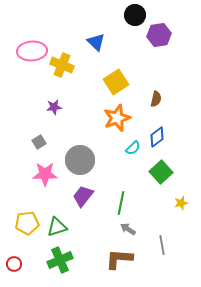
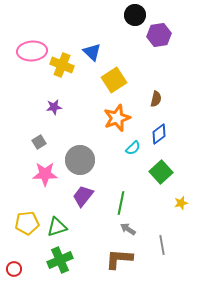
blue triangle: moved 4 px left, 10 px down
yellow square: moved 2 px left, 2 px up
blue diamond: moved 2 px right, 3 px up
red circle: moved 5 px down
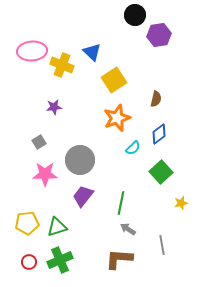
red circle: moved 15 px right, 7 px up
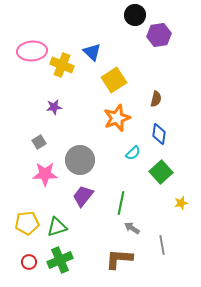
blue diamond: rotated 45 degrees counterclockwise
cyan semicircle: moved 5 px down
gray arrow: moved 4 px right, 1 px up
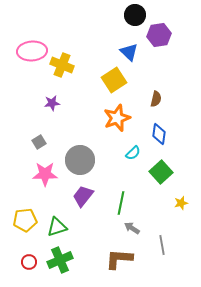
blue triangle: moved 37 px right
purple star: moved 2 px left, 4 px up
yellow pentagon: moved 2 px left, 3 px up
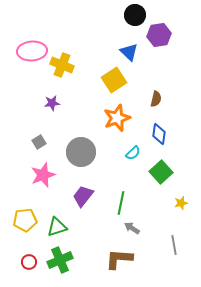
gray circle: moved 1 px right, 8 px up
pink star: moved 2 px left, 1 px down; rotated 20 degrees counterclockwise
gray line: moved 12 px right
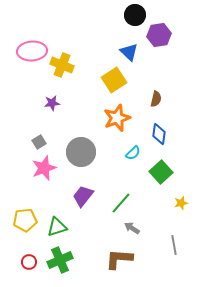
pink star: moved 1 px right, 7 px up
green line: rotated 30 degrees clockwise
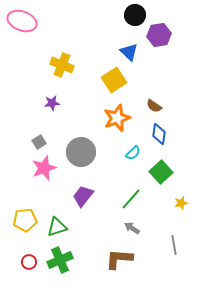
pink ellipse: moved 10 px left, 30 px up; rotated 24 degrees clockwise
brown semicircle: moved 2 px left, 7 px down; rotated 112 degrees clockwise
green line: moved 10 px right, 4 px up
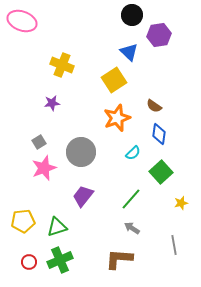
black circle: moved 3 px left
yellow pentagon: moved 2 px left, 1 px down
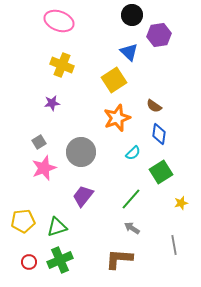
pink ellipse: moved 37 px right
green square: rotated 10 degrees clockwise
